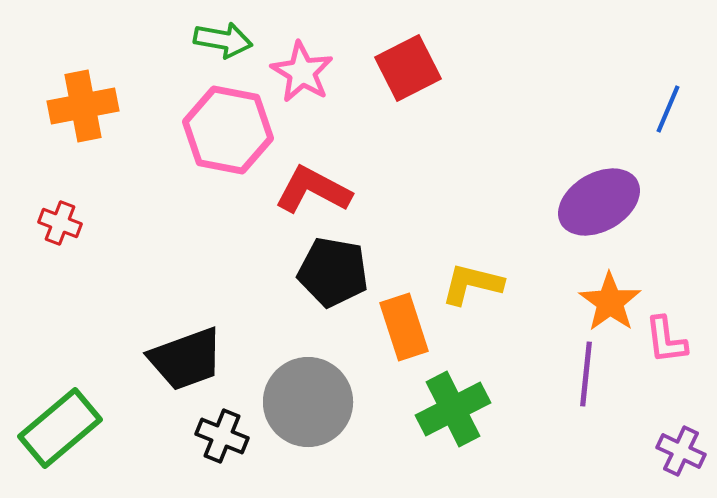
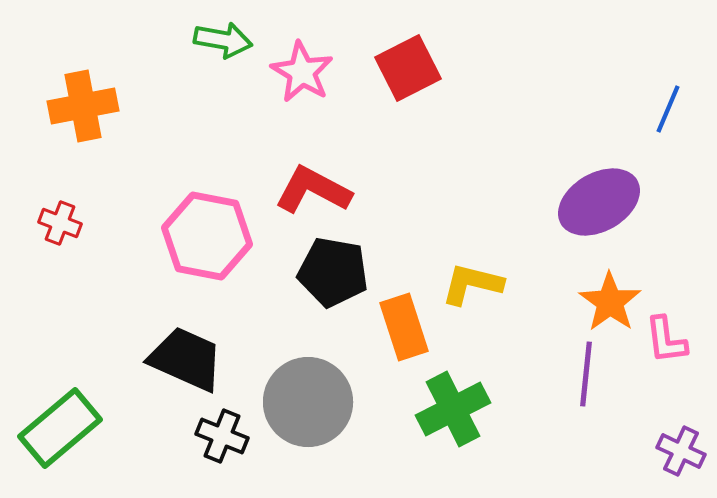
pink hexagon: moved 21 px left, 106 px down
black trapezoid: rotated 136 degrees counterclockwise
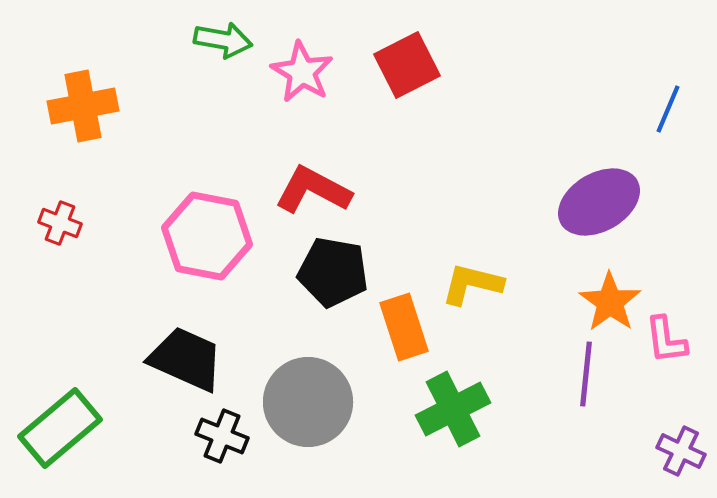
red square: moved 1 px left, 3 px up
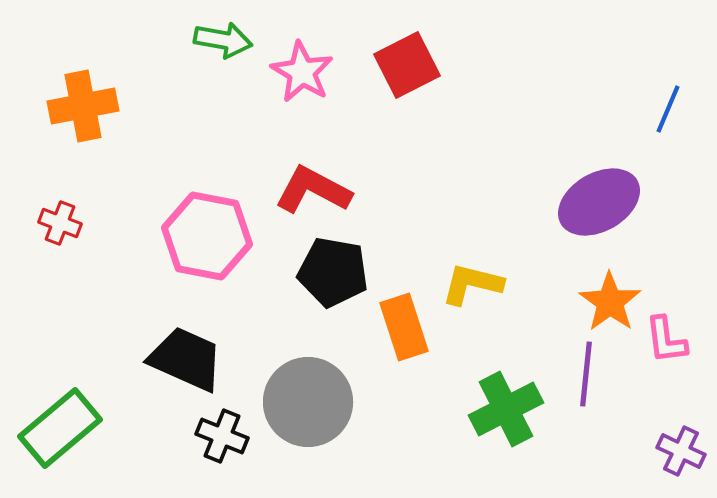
green cross: moved 53 px right
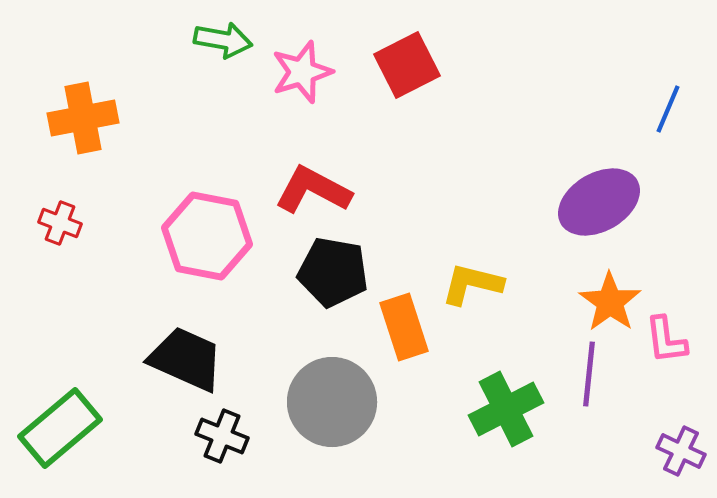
pink star: rotated 24 degrees clockwise
orange cross: moved 12 px down
purple line: moved 3 px right
gray circle: moved 24 px right
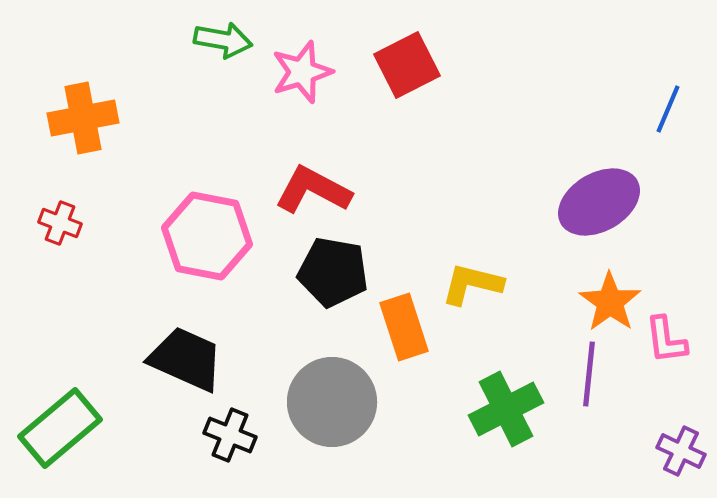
black cross: moved 8 px right, 1 px up
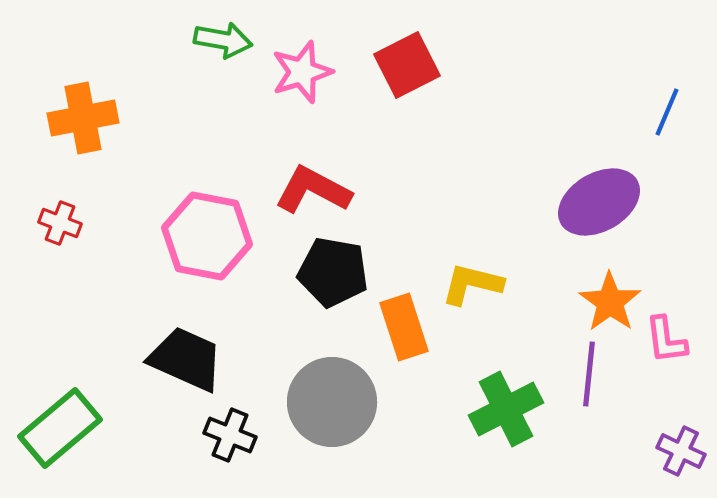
blue line: moved 1 px left, 3 px down
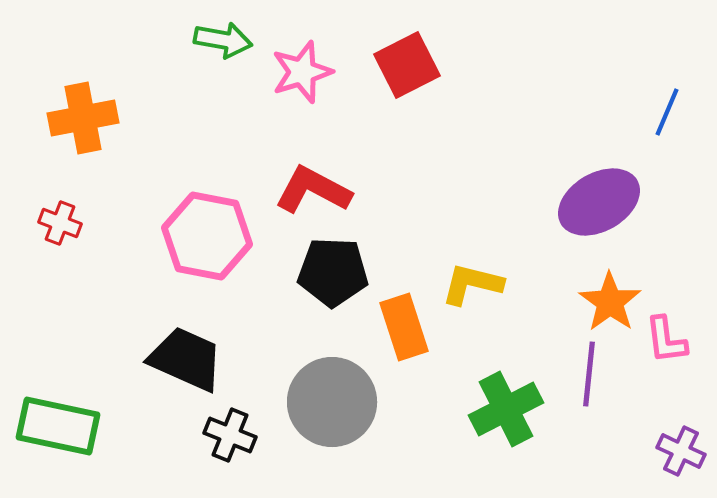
black pentagon: rotated 8 degrees counterclockwise
green rectangle: moved 2 px left, 2 px up; rotated 52 degrees clockwise
